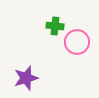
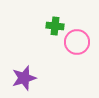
purple star: moved 2 px left
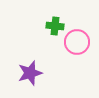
purple star: moved 6 px right, 5 px up
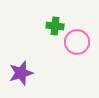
purple star: moved 9 px left
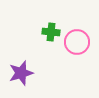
green cross: moved 4 px left, 6 px down
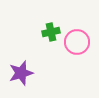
green cross: rotated 18 degrees counterclockwise
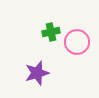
purple star: moved 16 px right
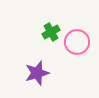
green cross: rotated 18 degrees counterclockwise
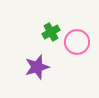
purple star: moved 6 px up
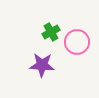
purple star: moved 5 px right, 2 px up; rotated 20 degrees clockwise
